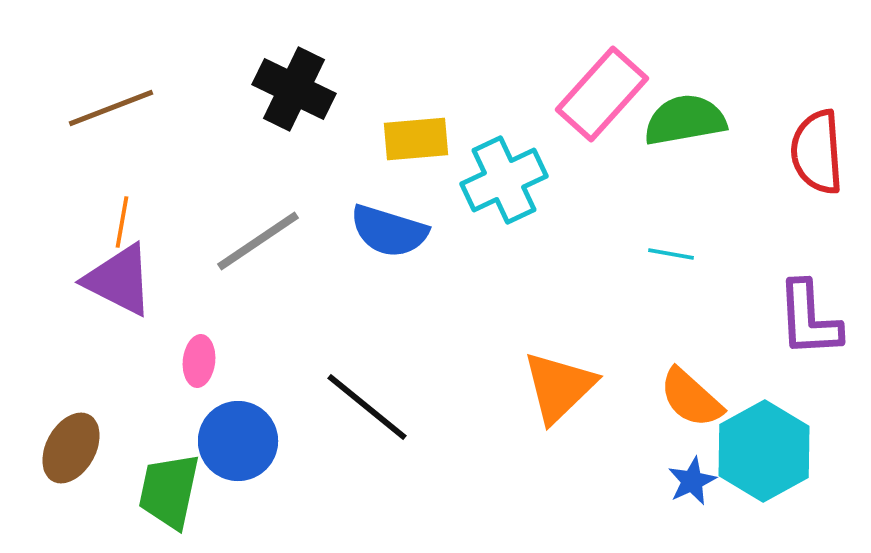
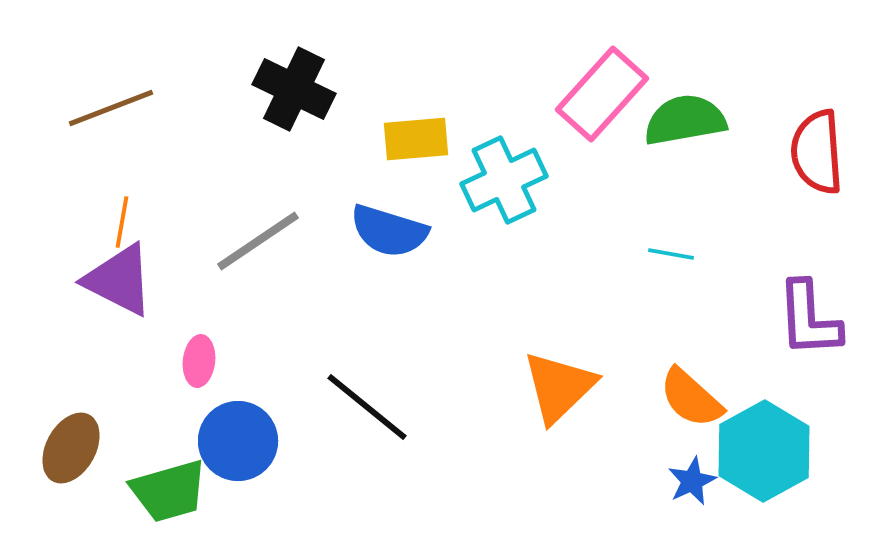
green trapezoid: rotated 118 degrees counterclockwise
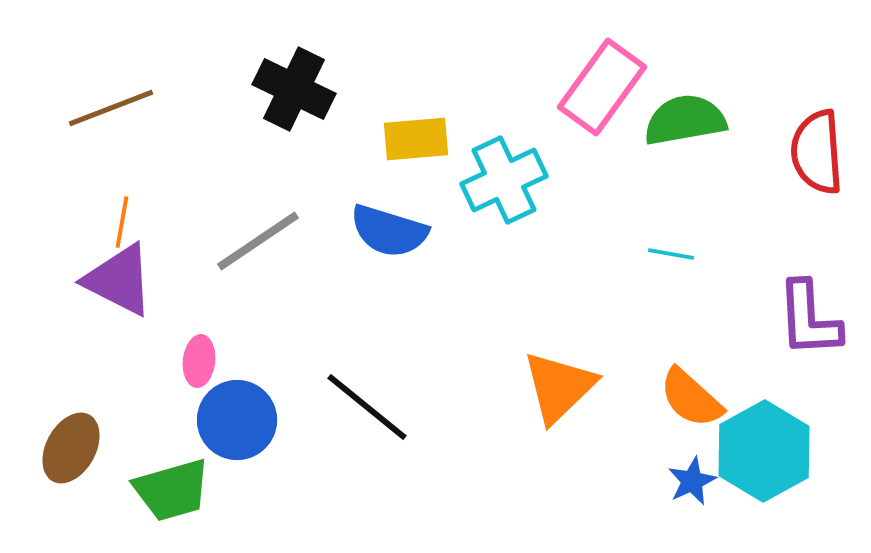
pink rectangle: moved 7 px up; rotated 6 degrees counterclockwise
blue circle: moved 1 px left, 21 px up
green trapezoid: moved 3 px right, 1 px up
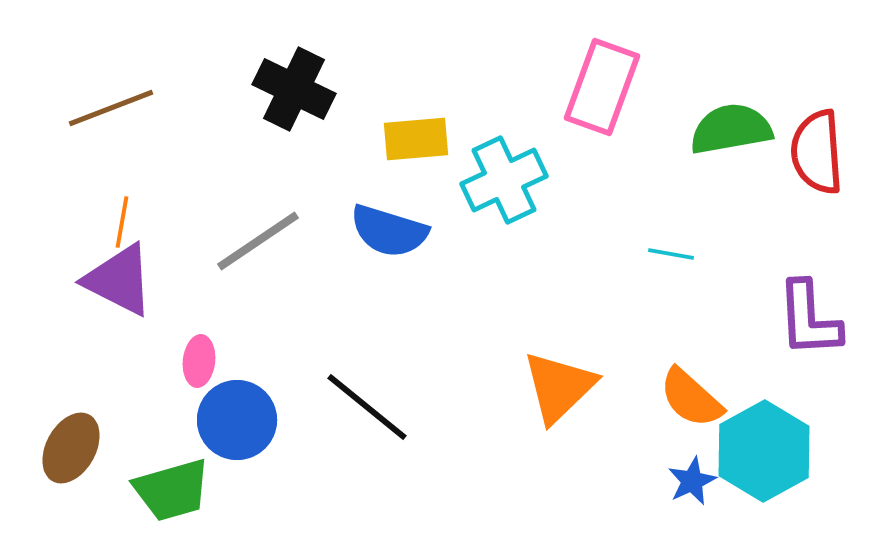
pink rectangle: rotated 16 degrees counterclockwise
green semicircle: moved 46 px right, 9 px down
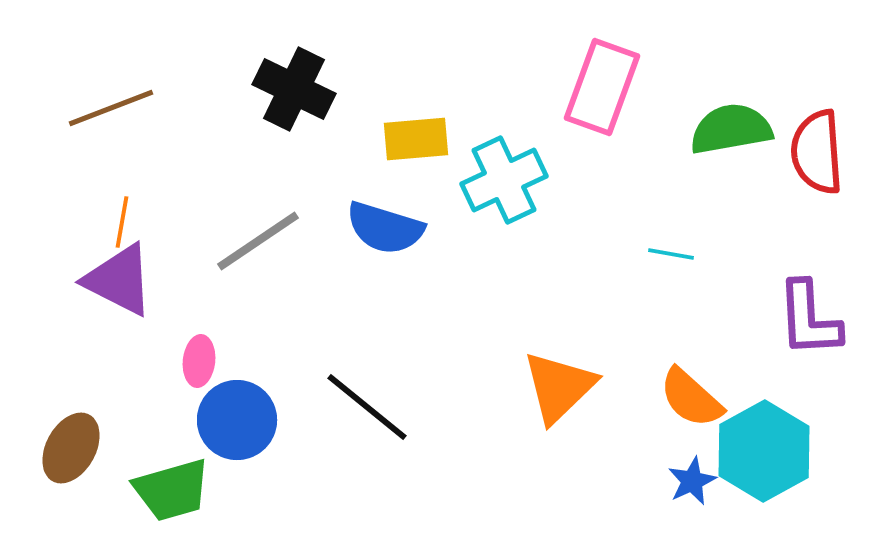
blue semicircle: moved 4 px left, 3 px up
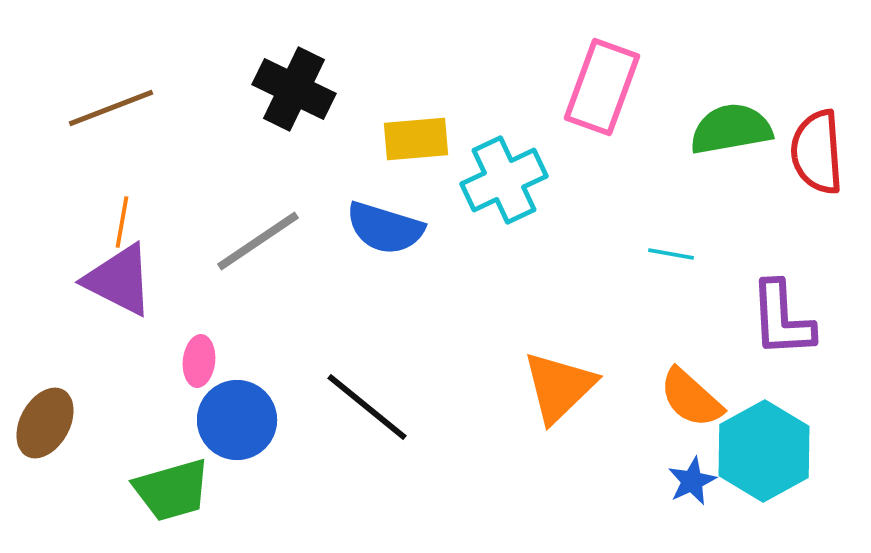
purple L-shape: moved 27 px left
brown ellipse: moved 26 px left, 25 px up
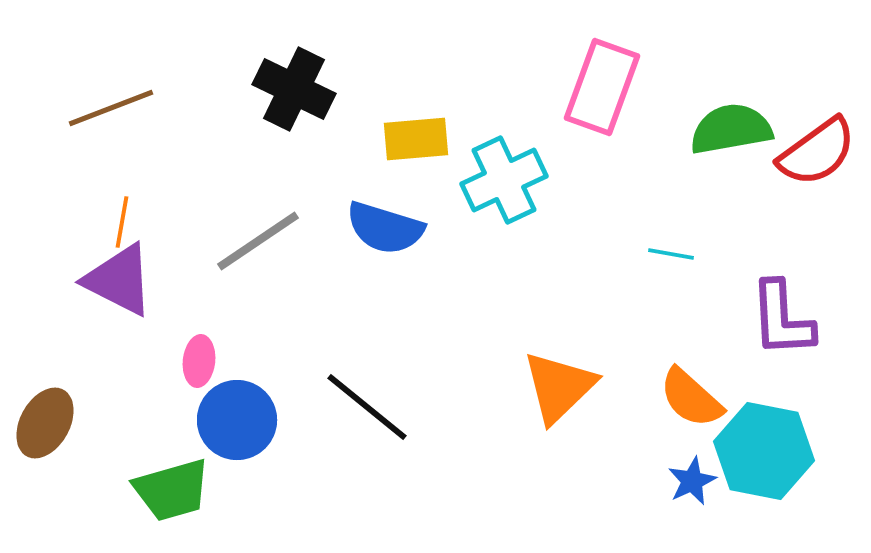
red semicircle: rotated 122 degrees counterclockwise
cyan hexagon: rotated 20 degrees counterclockwise
